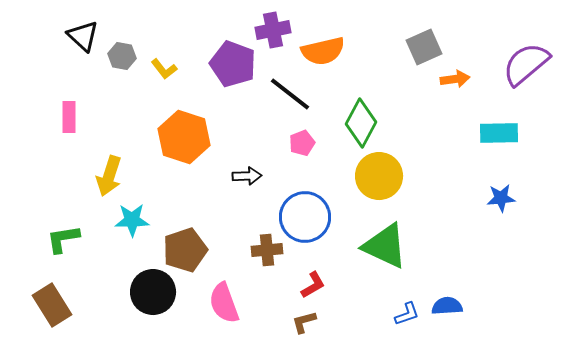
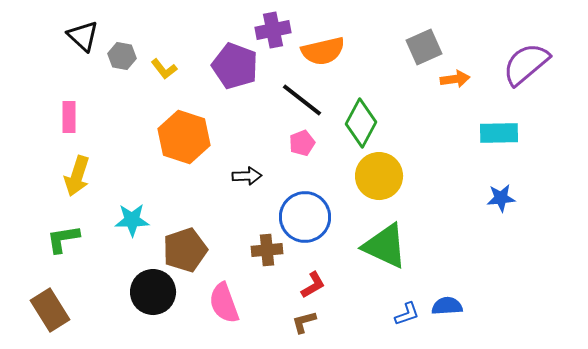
purple pentagon: moved 2 px right, 2 px down
black line: moved 12 px right, 6 px down
yellow arrow: moved 32 px left
brown rectangle: moved 2 px left, 5 px down
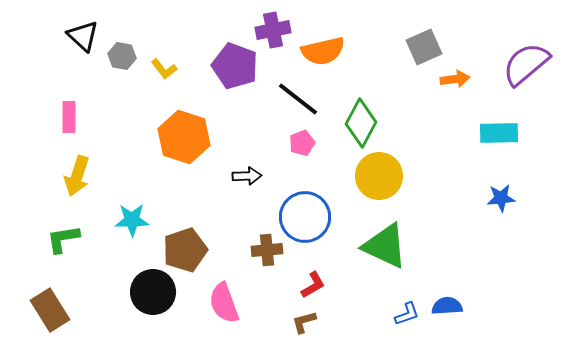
black line: moved 4 px left, 1 px up
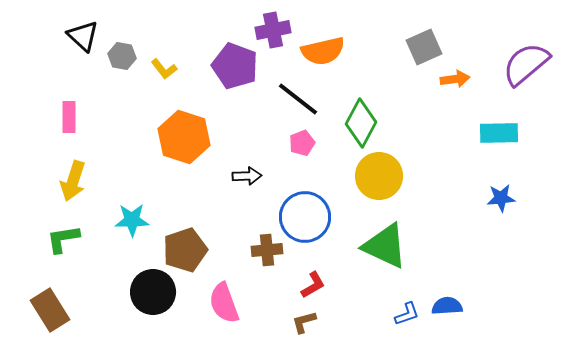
yellow arrow: moved 4 px left, 5 px down
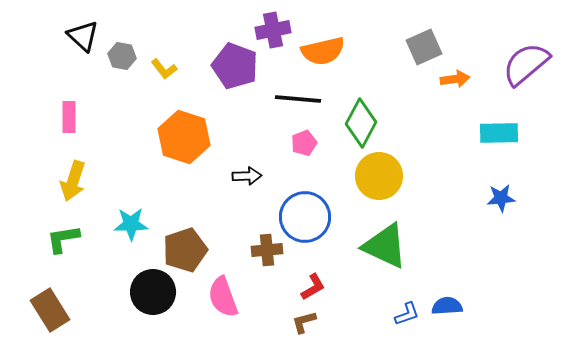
black line: rotated 33 degrees counterclockwise
pink pentagon: moved 2 px right
cyan star: moved 1 px left, 4 px down
red L-shape: moved 2 px down
pink semicircle: moved 1 px left, 6 px up
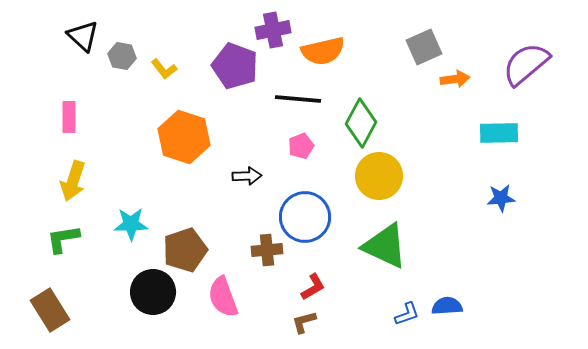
pink pentagon: moved 3 px left, 3 px down
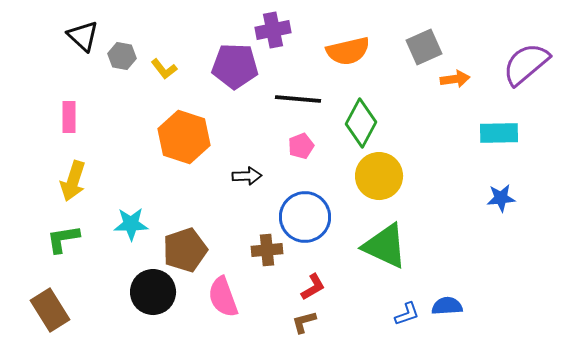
orange semicircle: moved 25 px right
purple pentagon: rotated 18 degrees counterclockwise
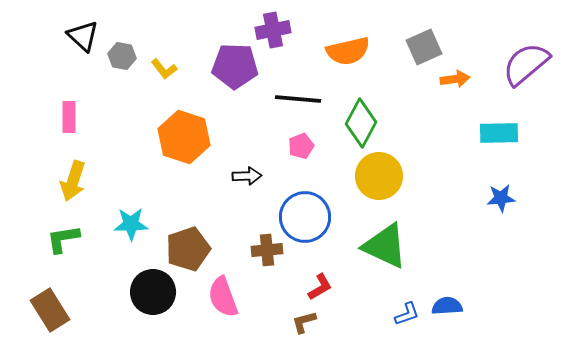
brown pentagon: moved 3 px right, 1 px up
red L-shape: moved 7 px right
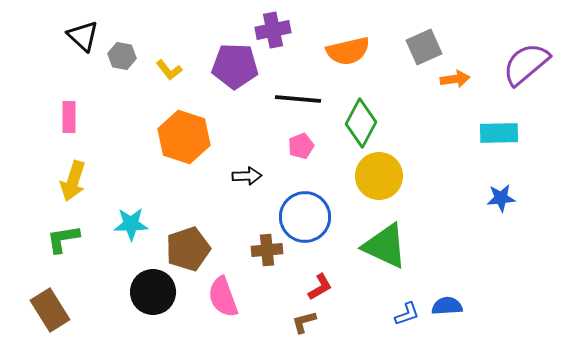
yellow L-shape: moved 5 px right, 1 px down
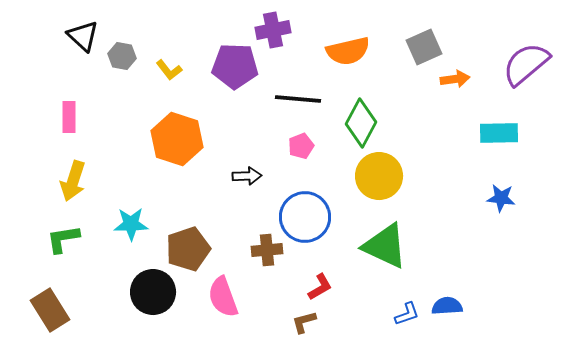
orange hexagon: moved 7 px left, 2 px down
blue star: rotated 12 degrees clockwise
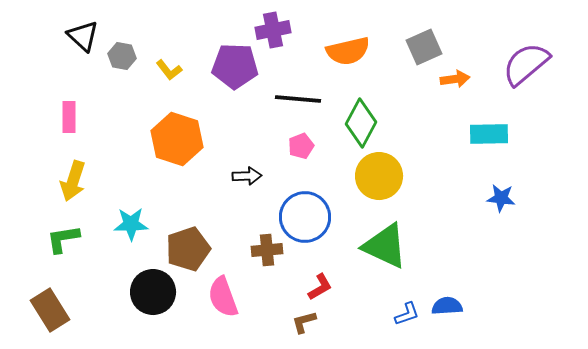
cyan rectangle: moved 10 px left, 1 px down
